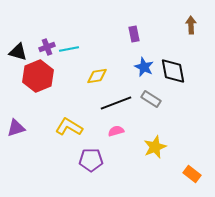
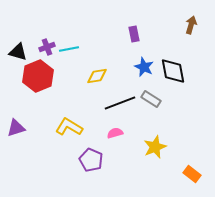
brown arrow: rotated 18 degrees clockwise
black line: moved 4 px right
pink semicircle: moved 1 px left, 2 px down
purple pentagon: rotated 25 degrees clockwise
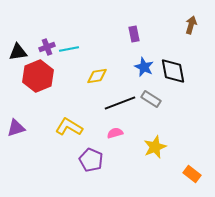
black triangle: rotated 24 degrees counterclockwise
